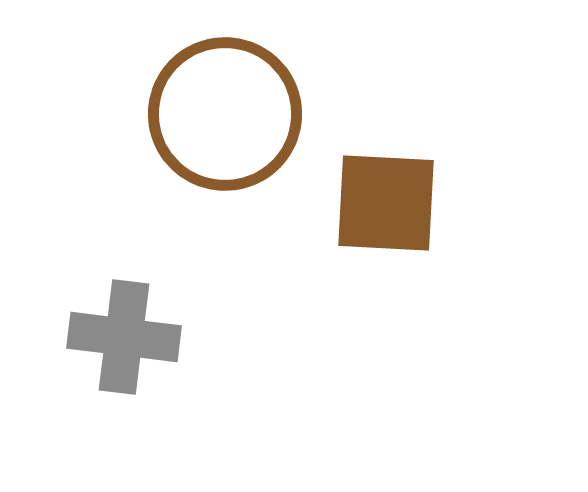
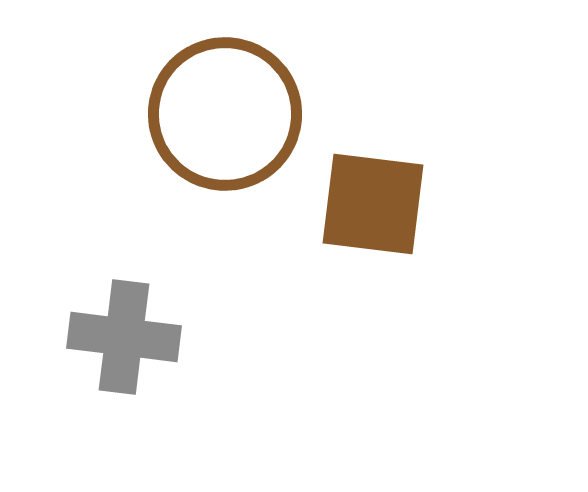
brown square: moved 13 px left, 1 px down; rotated 4 degrees clockwise
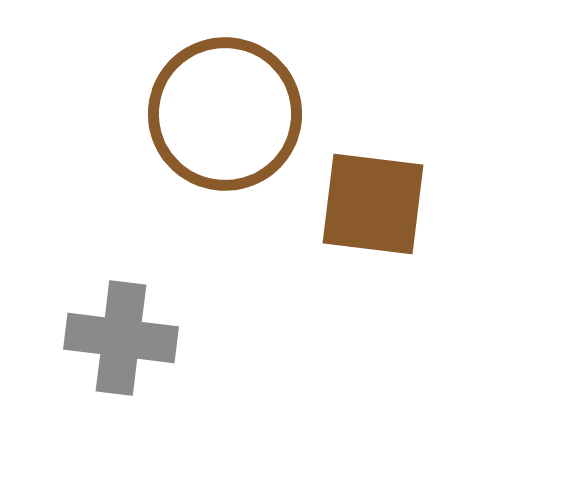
gray cross: moved 3 px left, 1 px down
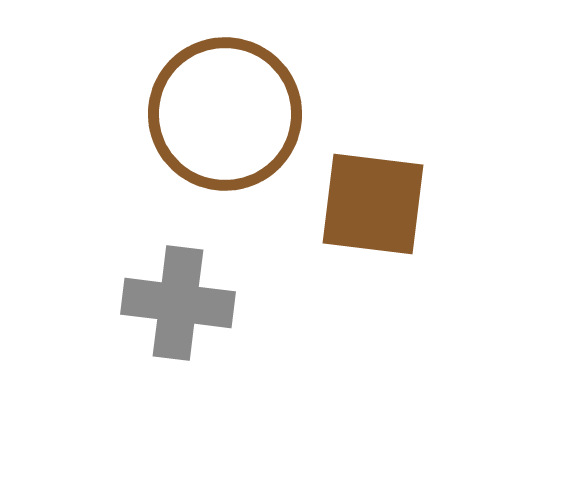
gray cross: moved 57 px right, 35 px up
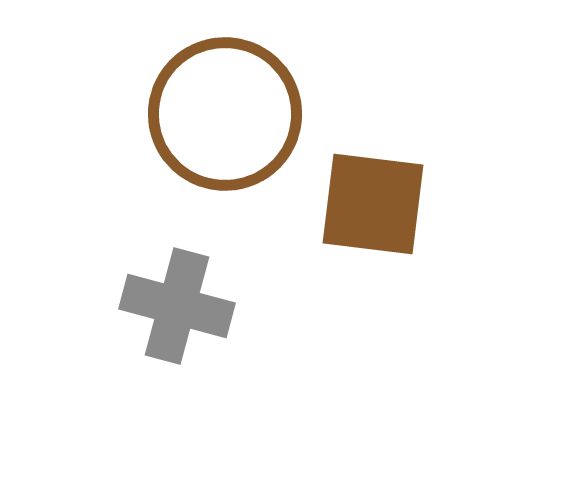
gray cross: moved 1 px left, 3 px down; rotated 8 degrees clockwise
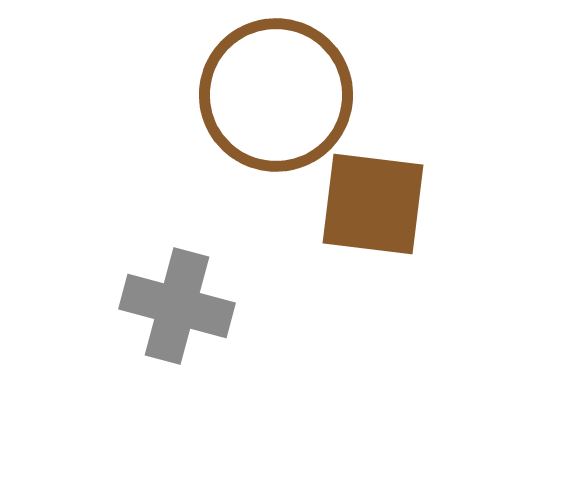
brown circle: moved 51 px right, 19 px up
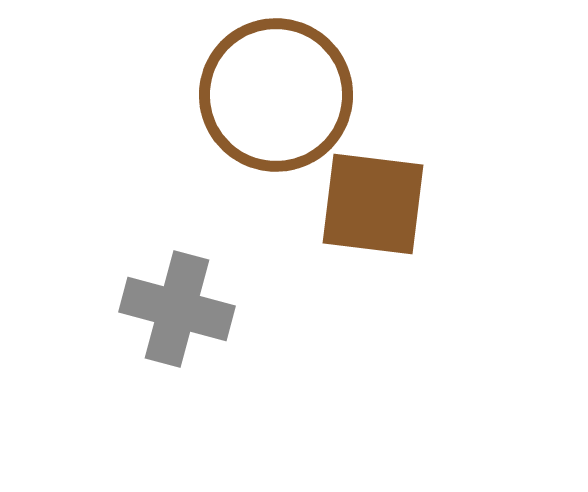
gray cross: moved 3 px down
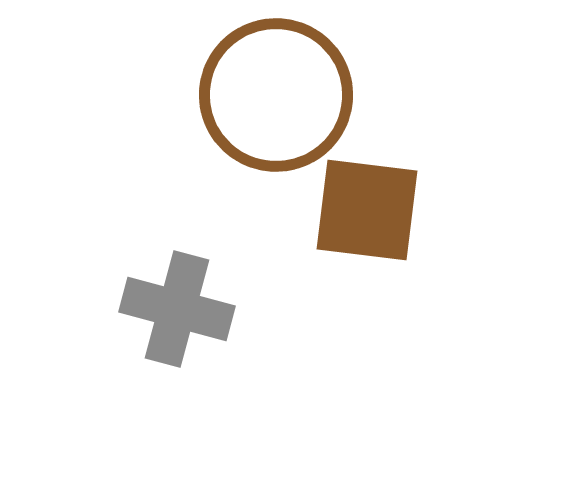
brown square: moved 6 px left, 6 px down
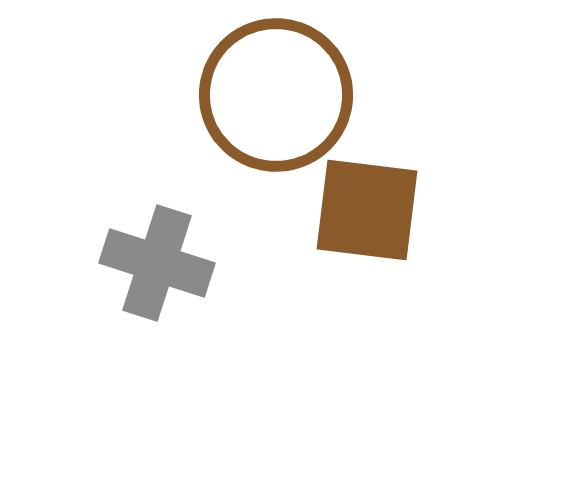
gray cross: moved 20 px left, 46 px up; rotated 3 degrees clockwise
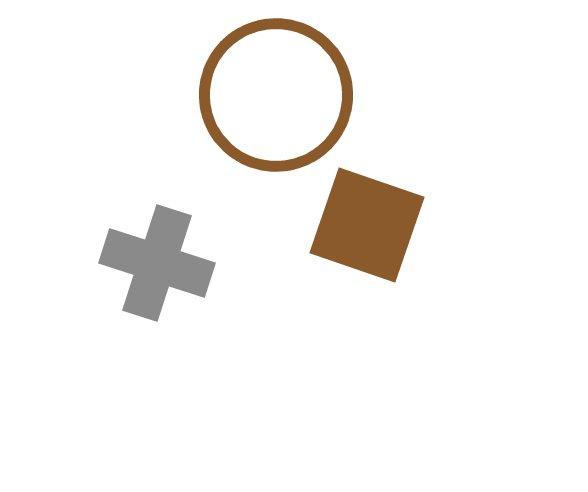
brown square: moved 15 px down; rotated 12 degrees clockwise
